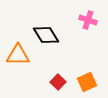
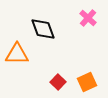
pink cross: moved 2 px up; rotated 24 degrees clockwise
black diamond: moved 3 px left, 6 px up; rotated 12 degrees clockwise
orange triangle: moved 1 px left, 1 px up
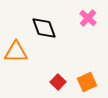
black diamond: moved 1 px right, 1 px up
orange triangle: moved 1 px left, 2 px up
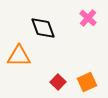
black diamond: moved 1 px left
orange triangle: moved 3 px right, 4 px down
